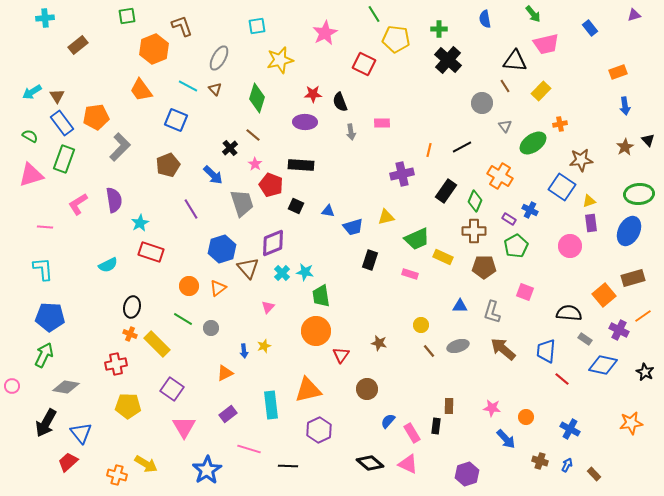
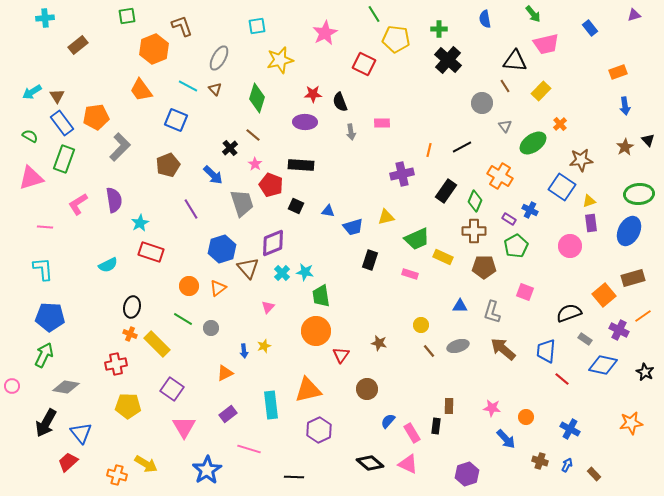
orange cross at (560, 124): rotated 32 degrees counterclockwise
pink triangle at (31, 175): moved 3 px down
black semicircle at (569, 313): rotated 25 degrees counterclockwise
black line at (288, 466): moved 6 px right, 11 px down
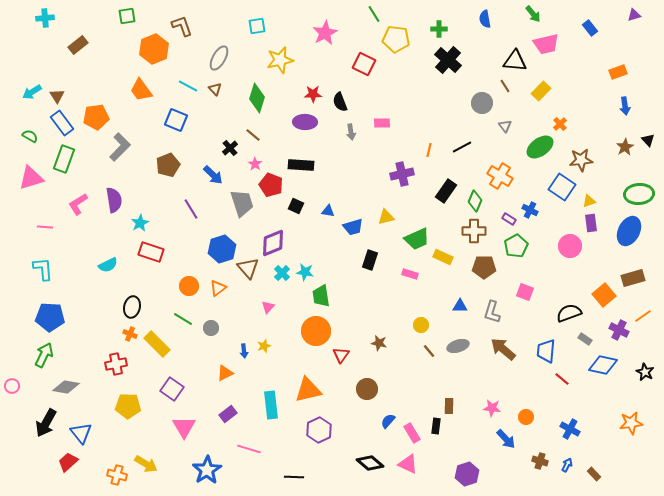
green ellipse at (533, 143): moved 7 px right, 4 px down
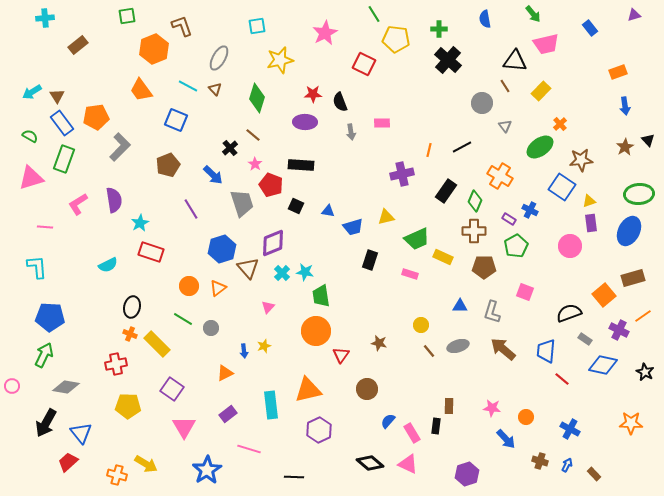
cyan L-shape at (43, 269): moved 6 px left, 2 px up
orange star at (631, 423): rotated 10 degrees clockwise
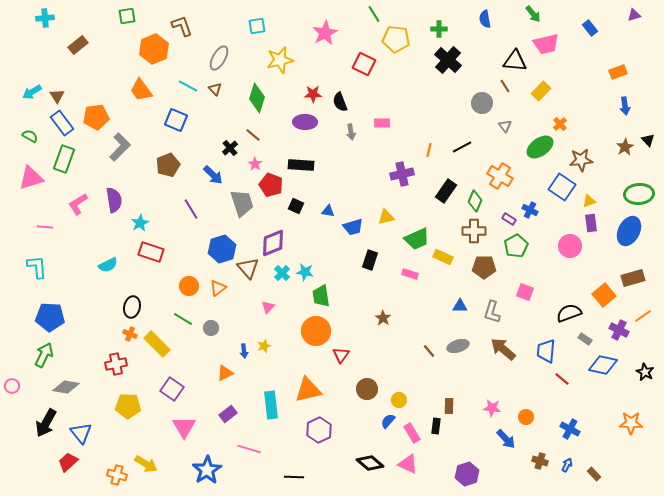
yellow circle at (421, 325): moved 22 px left, 75 px down
brown star at (379, 343): moved 4 px right, 25 px up; rotated 21 degrees clockwise
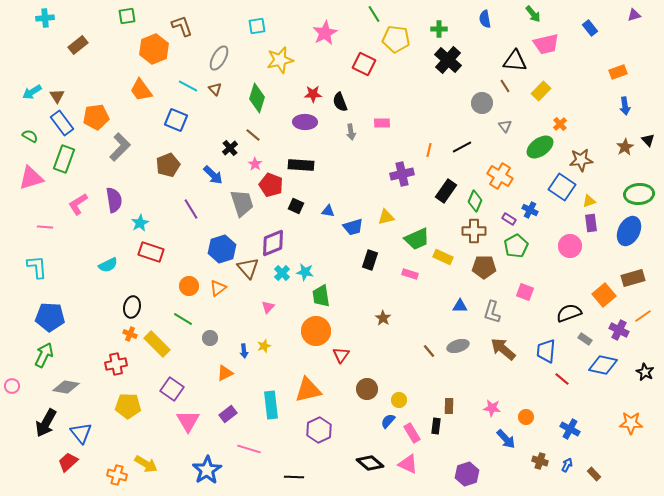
gray circle at (211, 328): moved 1 px left, 10 px down
pink triangle at (184, 427): moved 4 px right, 6 px up
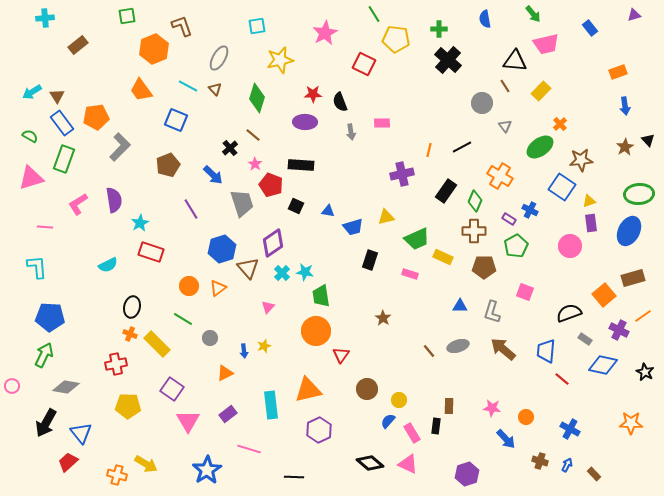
purple diamond at (273, 243): rotated 12 degrees counterclockwise
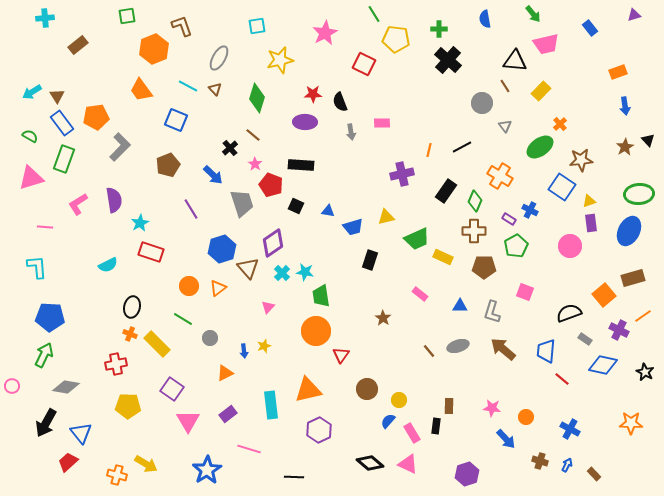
pink rectangle at (410, 274): moved 10 px right, 20 px down; rotated 21 degrees clockwise
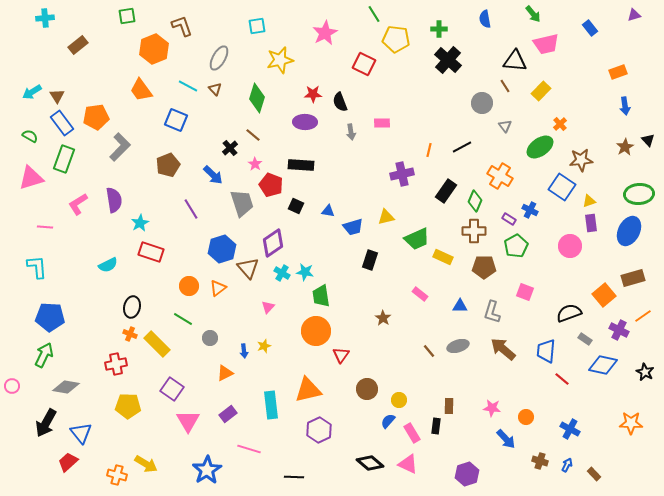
cyan cross at (282, 273): rotated 14 degrees counterclockwise
